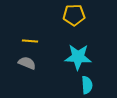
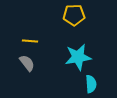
cyan star: rotated 12 degrees counterclockwise
gray semicircle: rotated 30 degrees clockwise
cyan semicircle: moved 4 px right, 1 px up
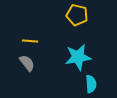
yellow pentagon: moved 3 px right; rotated 15 degrees clockwise
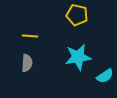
yellow line: moved 5 px up
gray semicircle: rotated 42 degrees clockwise
cyan semicircle: moved 14 px right, 8 px up; rotated 60 degrees clockwise
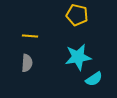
cyan semicircle: moved 11 px left, 3 px down
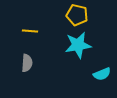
yellow line: moved 5 px up
cyan star: moved 12 px up
cyan semicircle: moved 8 px right, 5 px up; rotated 12 degrees clockwise
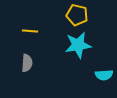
cyan semicircle: moved 2 px right, 1 px down; rotated 18 degrees clockwise
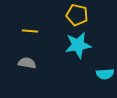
gray semicircle: rotated 84 degrees counterclockwise
cyan semicircle: moved 1 px right, 1 px up
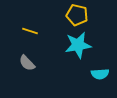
yellow line: rotated 14 degrees clockwise
gray semicircle: rotated 144 degrees counterclockwise
cyan semicircle: moved 5 px left
